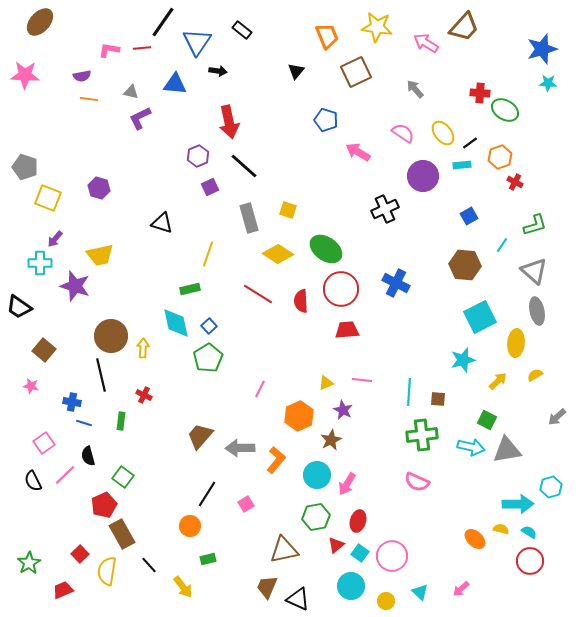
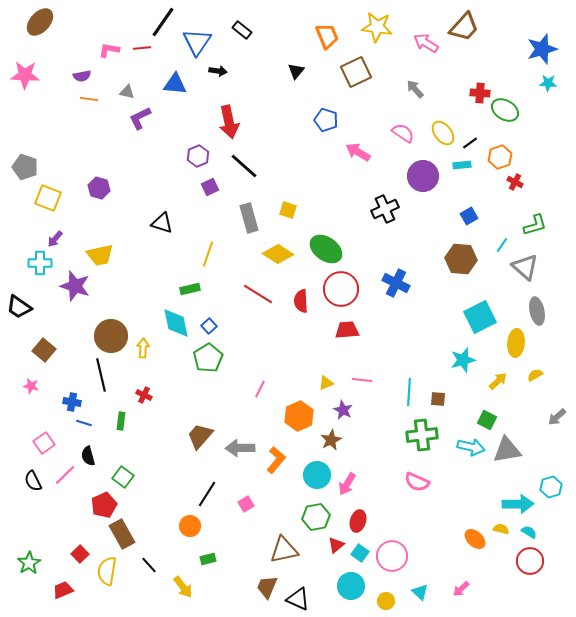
gray triangle at (131, 92): moved 4 px left
brown hexagon at (465, 265): moved 4 px left, 6 px up
gray triangle at (534, 271): moved 9 px left, 4 px up
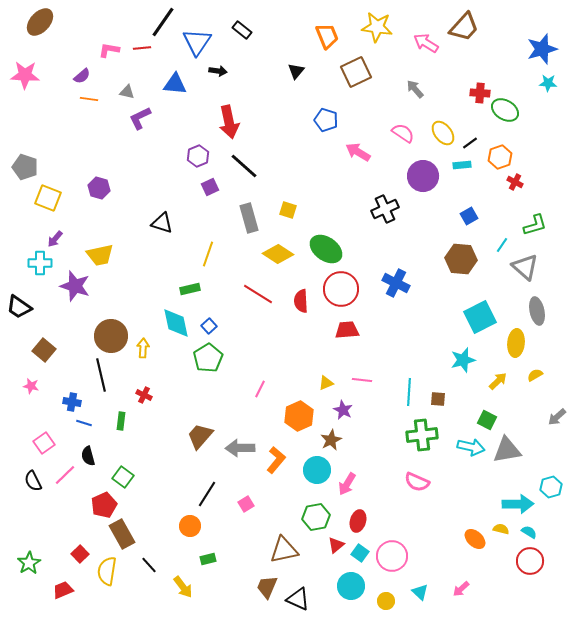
purple semicircle at (82, 76): rotated 30 degrees counterclockwise
cyan circle at (317, 475): moved 5 px up
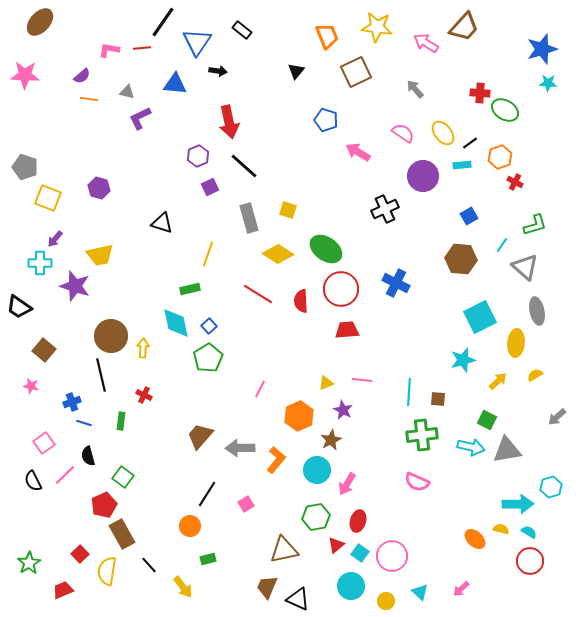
blue cross at (72, 402): rotated 30 degrees counterclockwise
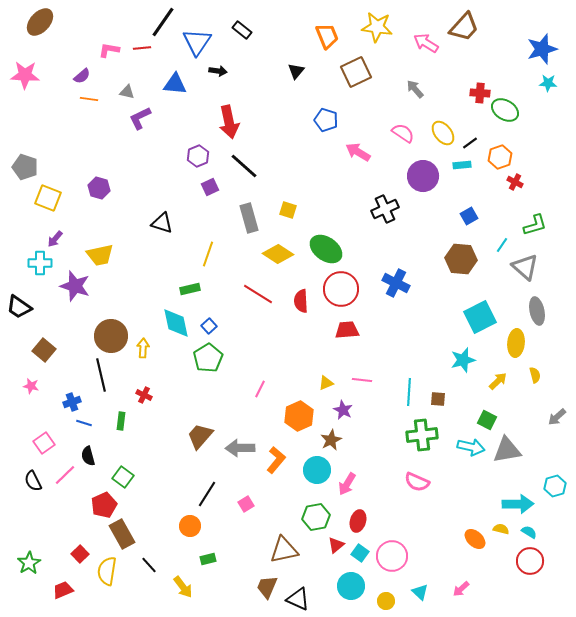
yellow semicircle at (535, 375): rotated 105 degrees clockwise
cyan hexagon at (551, 487): moved 4 px right, 1 px up
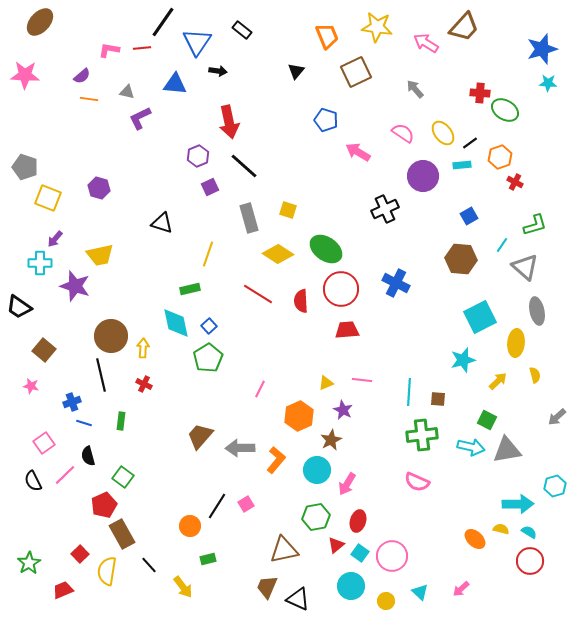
red cross at (144, 395): moved 11 px up
black line at (207, 494): moved 10 px right, 12 px down
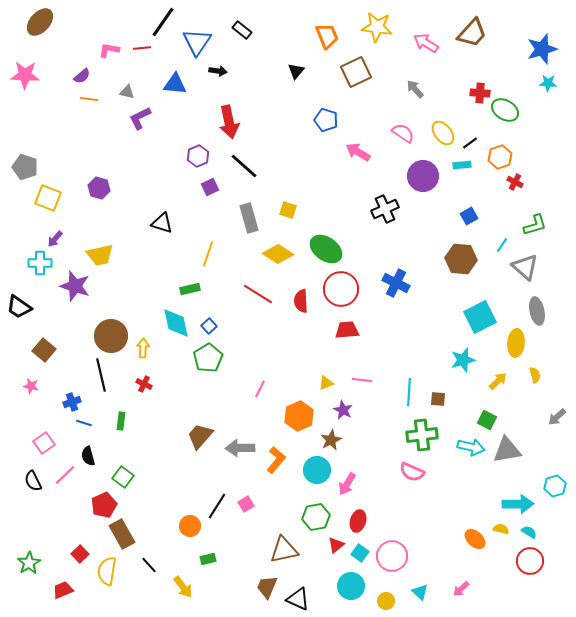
brown trapezoid at (464, 27): moved 8 px right, 6 px down
pink semicircle at (417, 482): moved 5 px left, 10 px up
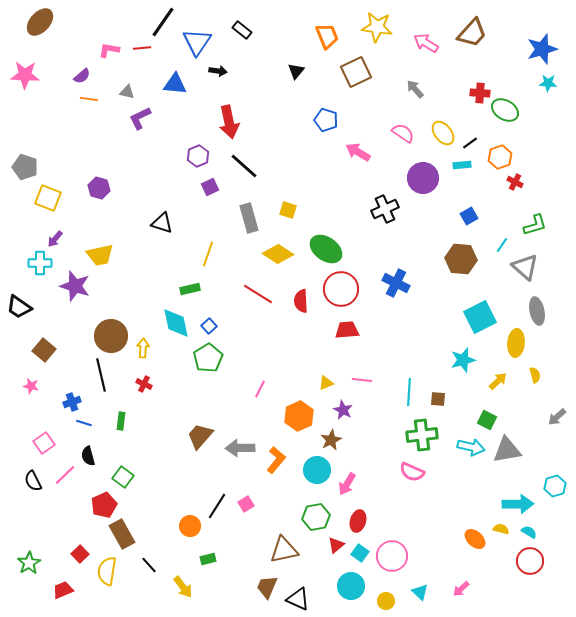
purple circle at (423, 176): moved 2 px down
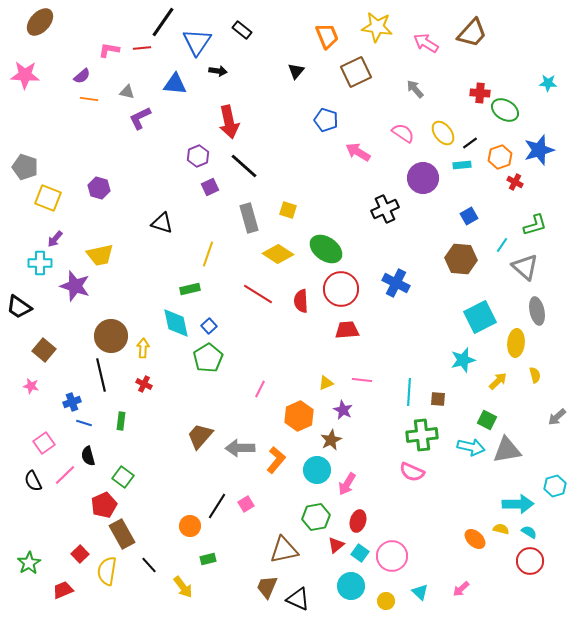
blue star at (542, 49): moved 3 px left, 101 px down
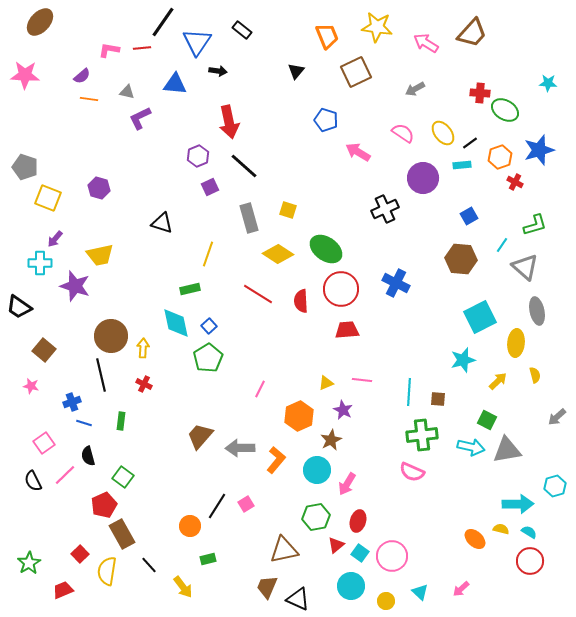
gray arrow at (415, 89): rotated 78 degrees counterclockwise
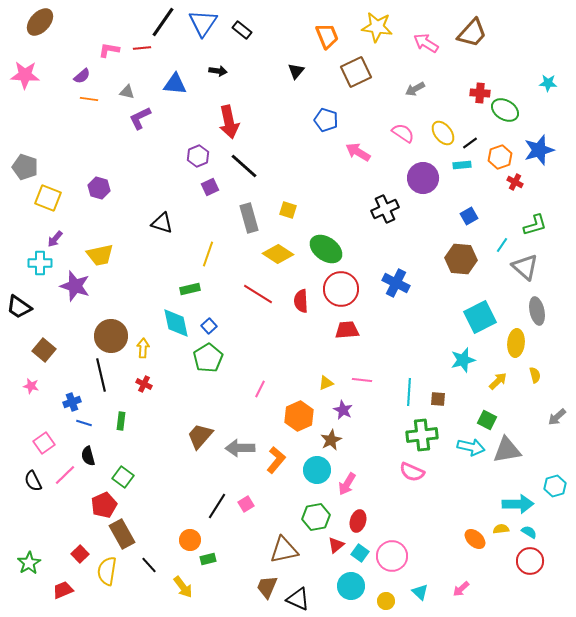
blue triangle at (197, 42): moved 6 px right, 19 px up
orange circle at (190, 526): moved 14 px down
yellow semicircle at (501, 529): rotated 21 degrees counterclockwise
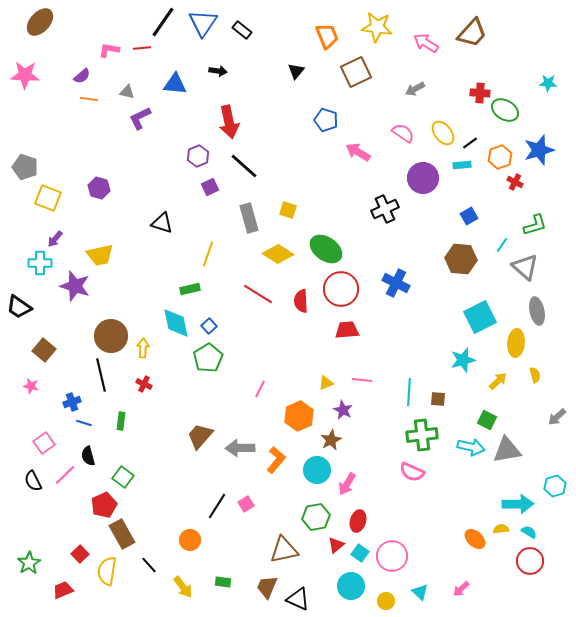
green rectangle at (208, 559): moved 15 px right, 23 px down; rotated 21 degrees clockwise
